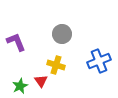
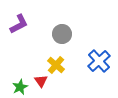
purple L-shape: moved 3 px right, 18 px up; rotated 85 degrees clockwise
blue cross: rotated 20 degrees counterclockwise
yellow cross: rotated 24 degrees clockwise
green star: moved 1 px down
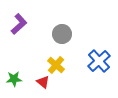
purple L-shape: rotated 15 degrees counterclockwise
red triangle: moved 2 px right, 1 px down; rotated 16 degrees counterclockwise
green star: moved 6 px left, 8 px up; rotated 21 degrees clockwise
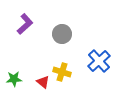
purple L-shape: moved 6 px right
yellow cross: moved 6 px right, 7 px down; rotated 24 degrees counterclockwise
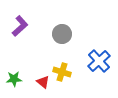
purple L-shape: moved 5 px left, 2 px down
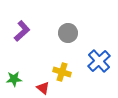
purple L-shape: moved 2 px right, 5 px down
gray circle: moved 6 px right, 1 px up
red triangle: moved 6 px down
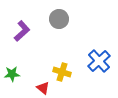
gray circle: moved 9 px left, 14 px up
green star: moved 2 px left, 5 px up
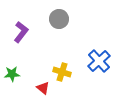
purple L-shape: moved 1 px left, 1 px down; rotated 10 degrees counterclockwise
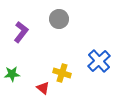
yellow cross: moved 1 px down
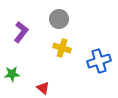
blue cross: rotated 25 degrees clockwise
yellow cross: moved 25 px up
